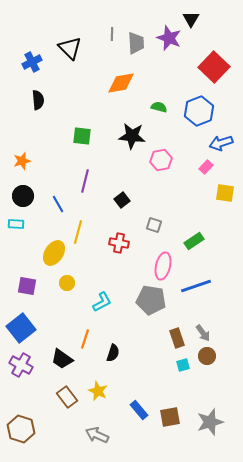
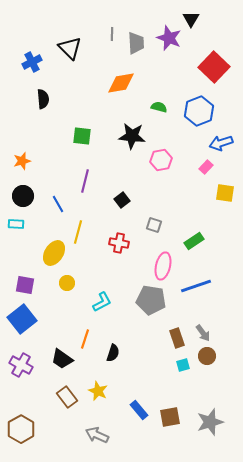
black semicircle at (38, 100): moved 5 px right, 1 px up
purple square at (27, 286): moved 2 px left, 1 px up
blue square at (21, 328): moved 1 px right, 9 px up
brown hexagon at (21, 429): rotated 12 degrees clockwise
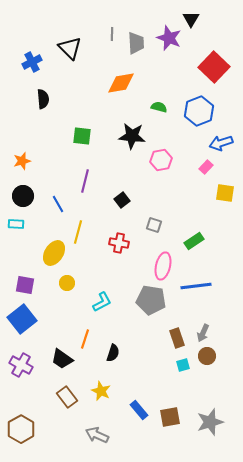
blue line at (196, 286): rotated 12 degrees clockwise
gray arrow at (203, 333): rotated 60 degrees clockwise
yellow star at (98, 391): moved 3 px right
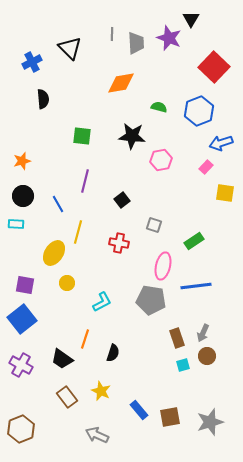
brown hexagon at (21, 429): rotated 8 degrees clockwise
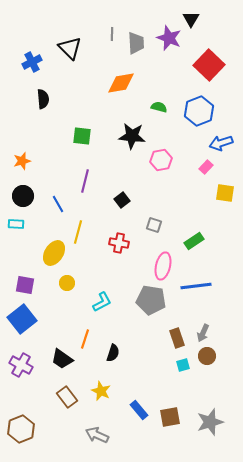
red square at (214, 67): moved 5 px left, 2 px up
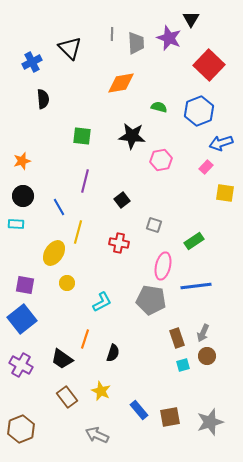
blue line at (58, 204): moved 1 px right, 3 px down
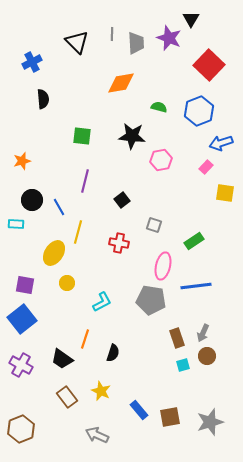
black triangle at (70, 48): moved 7 px right, 6 px up
black circle at (23, 196): moved 9 px right, 4 px down
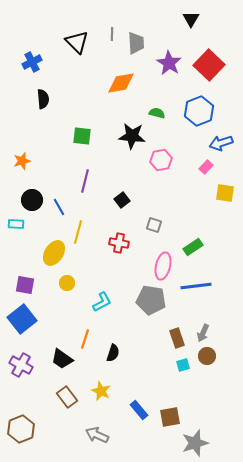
purple star at (169, 38): moved 25 px down; rotated 10 degrees clockwise
green semicircle at (159, 107): moved 2 px left, 6 px down
green rectangle at (194, 241): moved 1 px left, 6 px down
gray star at (210, 422): moved 15 px left, 21 px down
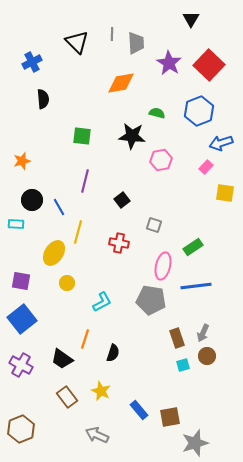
purple square at (25, 285): moved 4 px left, 4 px up
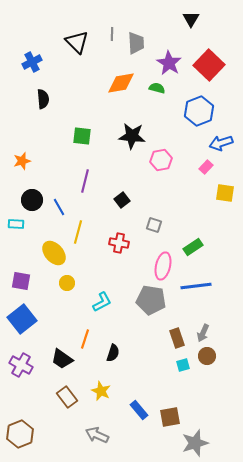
green semicircle at (157, 113): moved 25 px up
yellow ellipse at (54, 253): rotated 75 degrees counterclockwise
brown hexagon at (21, 429): moved 1 px left, 5 px down
